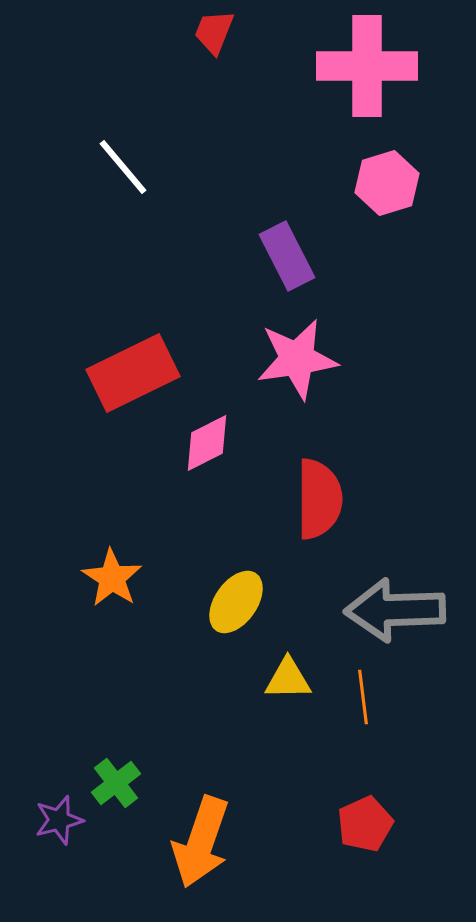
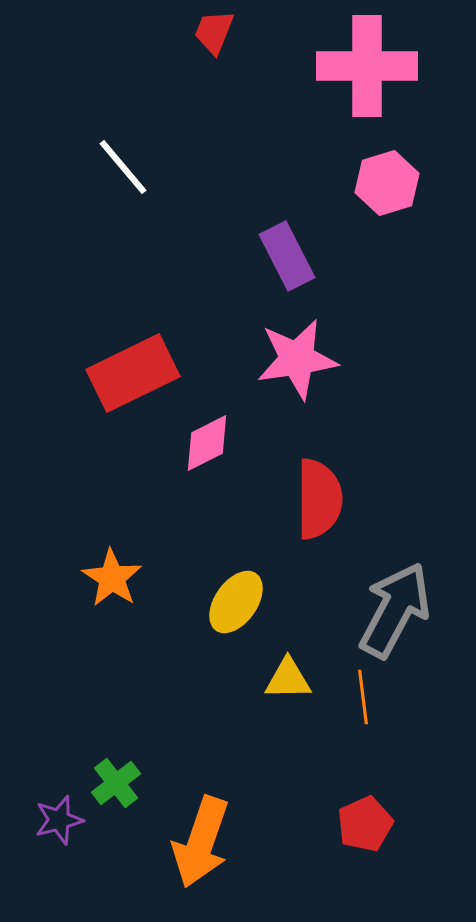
gray arrow: rotated 120 degrees clockwise
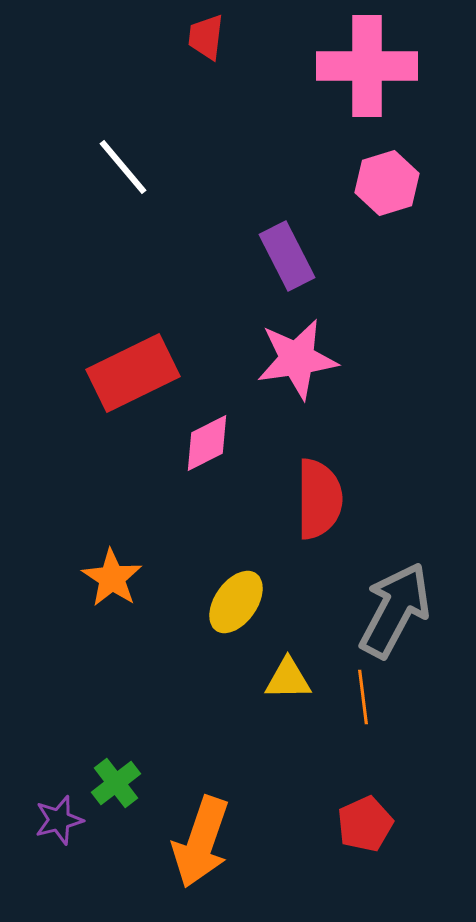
red trapezoid: moved 8 px left, 5 px down; rotated 15 degrees counterclockwise
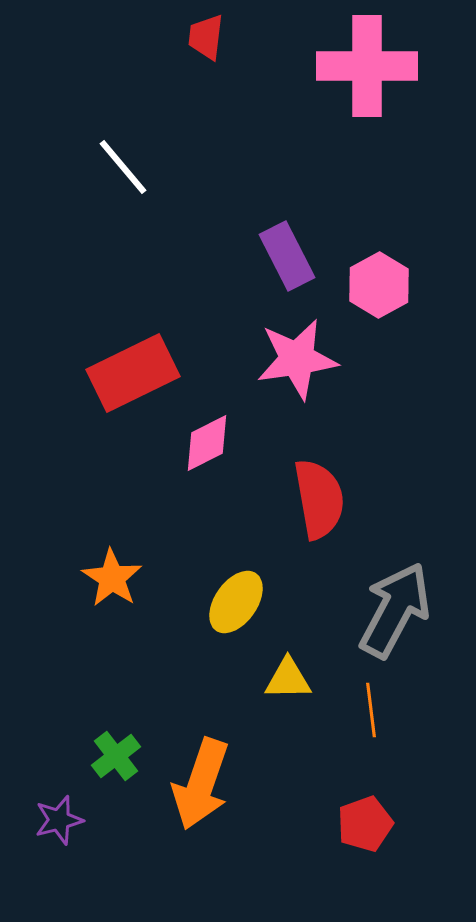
pink hexagon: moved 8 px left, 102 px down; rotated 12 degrees counterclockwise
red semicircle: rotated 10 degrees counterclockwise
orange line: moved 8 px right, 13 px down
green cross: moved 27 px up
red pentagon: rotated 4 degrees clockwise
orange arrow: moved 58 px up
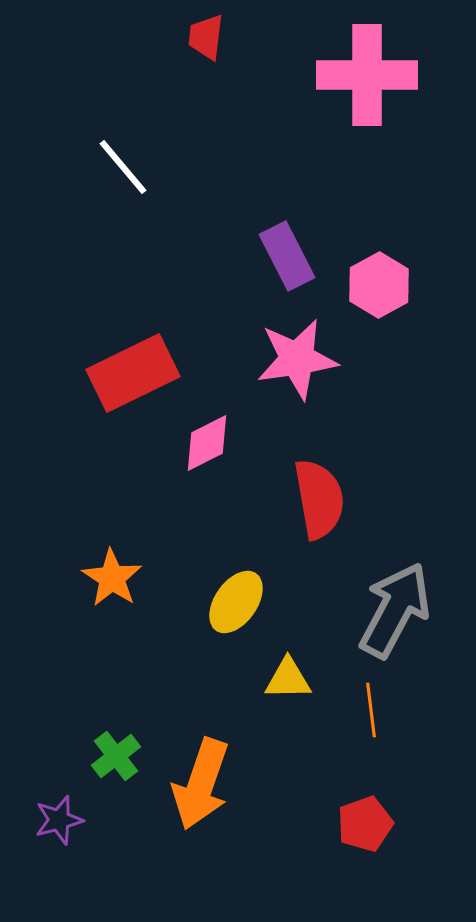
pink cross: moved 9 px down
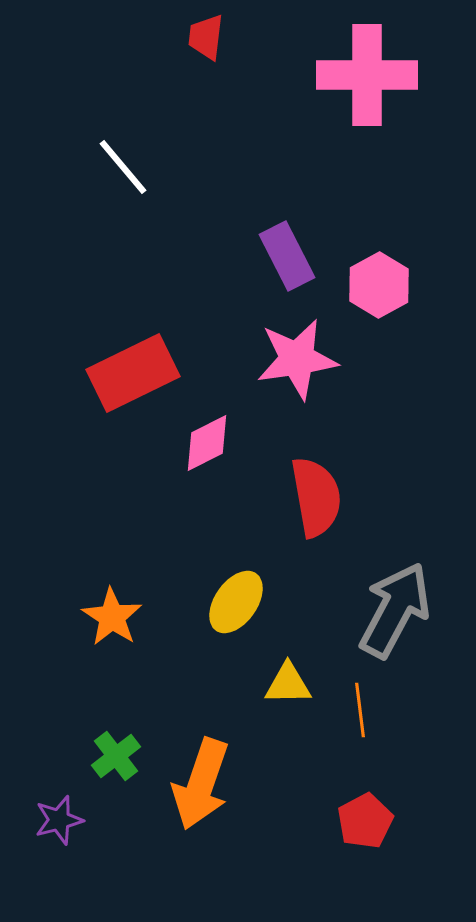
red semicircle: moved 3 px left, 2 px up
orange star: moved 39 px down
yellow triangle: moved 5 px down
orange line: moved 11 px left
red pentagon: moved 3 px up; rotated 8 degrees counterclockwise
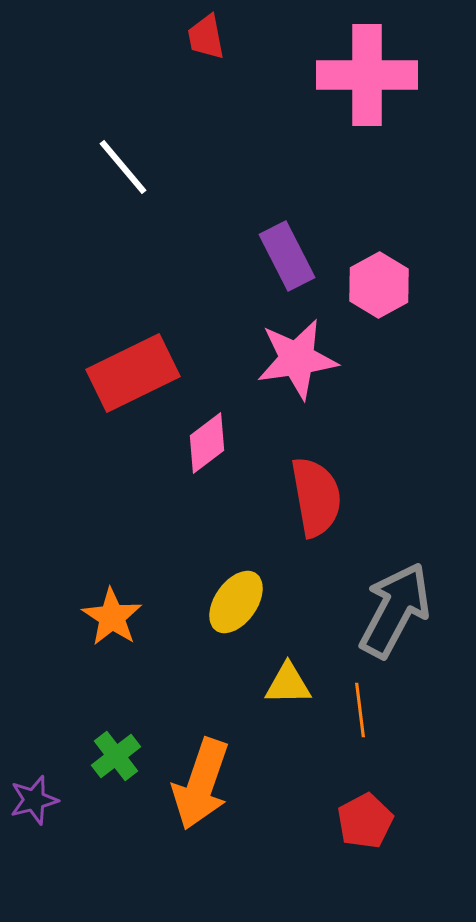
red trapezoid: rotated 18 degrees counterclockwise
pink diamond: rotated 10 degrees counterclockwise
purple star: moved 25 px left, 20 px up
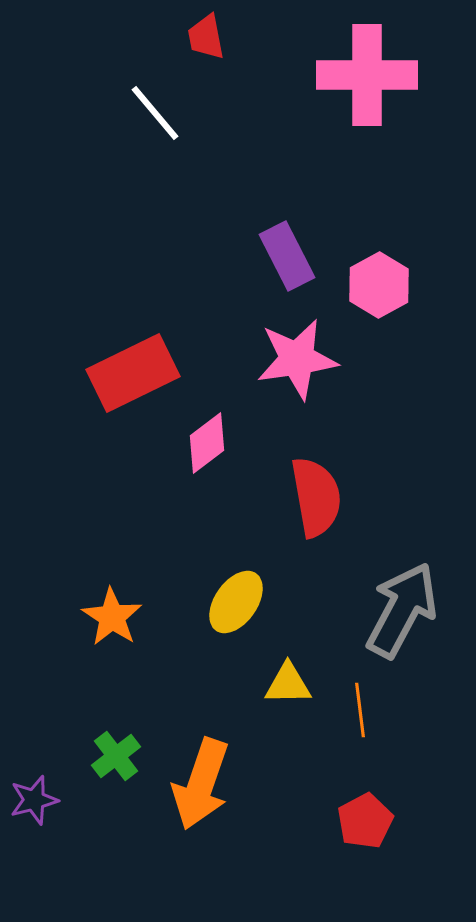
white line: moved 32 px right, 54 px up
gray arrow: moved 7 px right
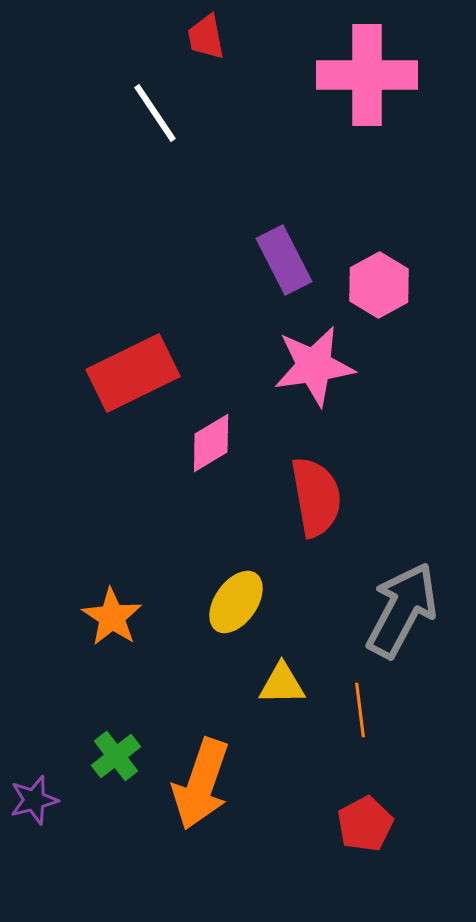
white line: rotated 6 degrees clockwise
purple rectangle: moved 3 px left, 4 px down
pink star: moved 17 px right, 7 px down
pink diamond: moved 4 px right; rotated 6 degrees clockwise
yellow triangle: moved 6 px left
red pentagon: moved 3 px down
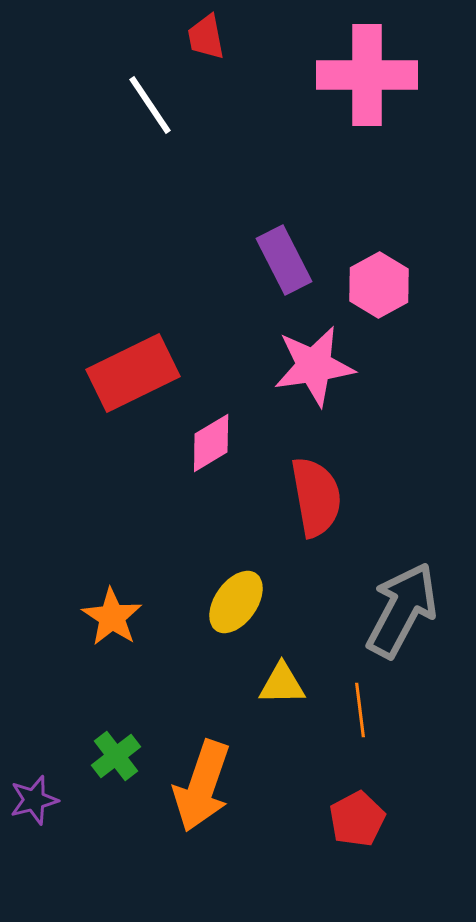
white line: moved 5 px left, 8 px up
orange arrow: moved 1 px right, 2 px down
red pentagon: moved 8 px left, 5 px up
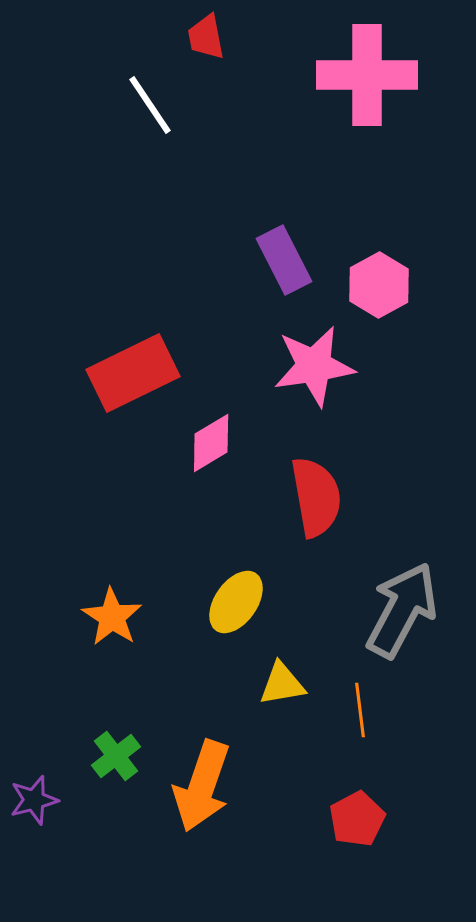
yellow triangle: rotated 9 degrees counterclockwise
